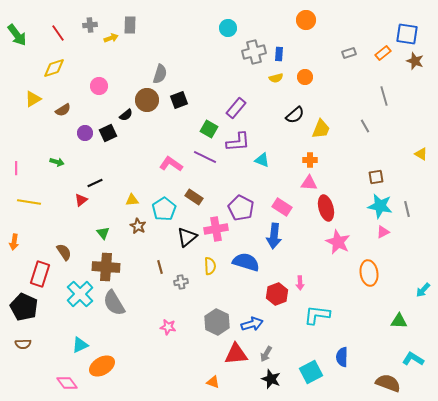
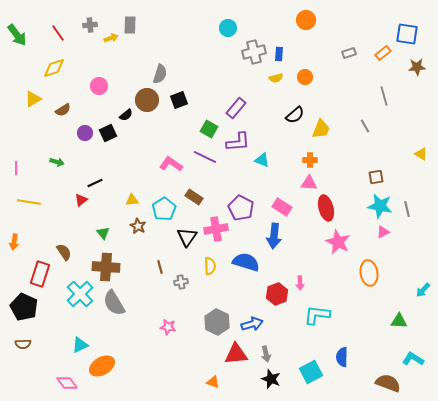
brown star at (415, 61): moved 2 px right, 6 px down; rotated 24 degrees counterclockwise
black triangle at (187, 237): rotated 15 degrees counterclockwise
gray arrow at (266, 354): rotated 42 degrees counterclockwise
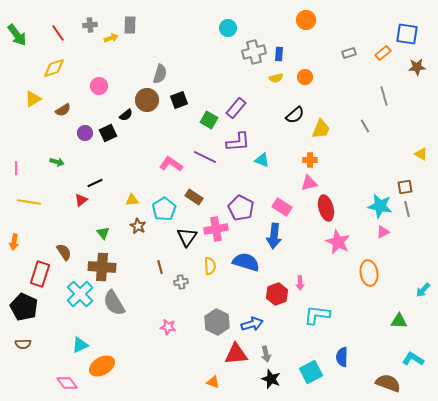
green square at (209, 129): moved 9 px up
brown square at (376, 177): moved 29 px right, 10 px down
pink triangle at (309, 183): rotated 18 degrees counterclockwise
brown cross at (106, 267): moved 4 px left
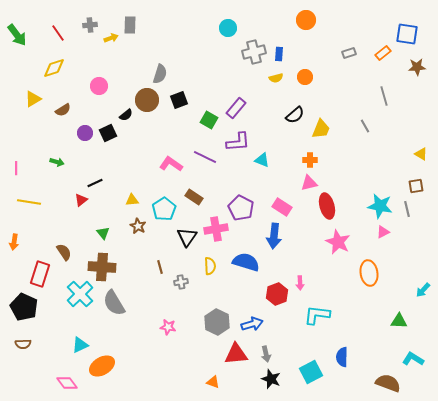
brown square at (405, 187): moved 11 px right, 1 px up
red ellipse at (326, 208): moved 1 px right, 2 px up
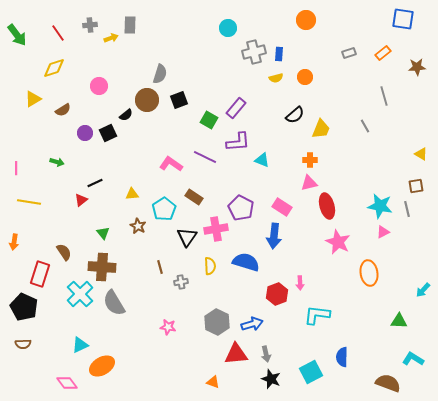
blue square at (407, 34): moved 4 px left, 15 px up
yellow triangle at (132, 200): moved 6 px up
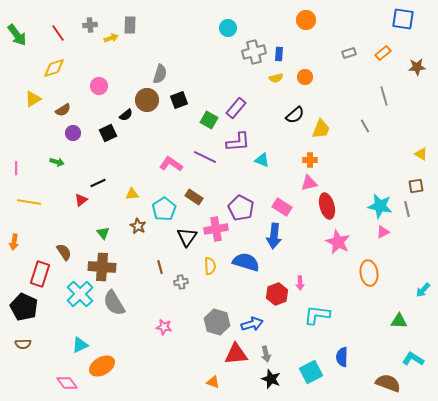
purple circle at (85, 133): moved 12 px left
black line at (95, 183): moved 3 px right
gray hexagon at (217, 322): rotated 10 degrees counterclockwise
pink star at (168, 327): moved 4 px left
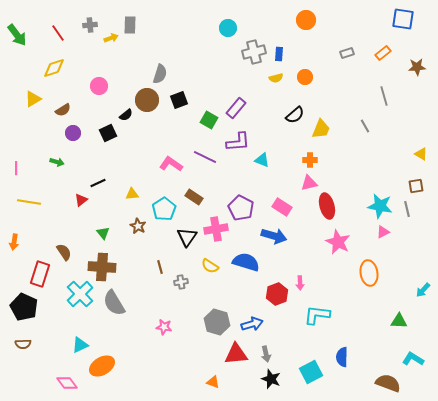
gray rectangle at (349, 53): moved 2 px left
blue arrow at (274, 236): rotated 80 degrees counterclockwise
yellow semicircle at (210, 266): rotated 126 degrees clockwise
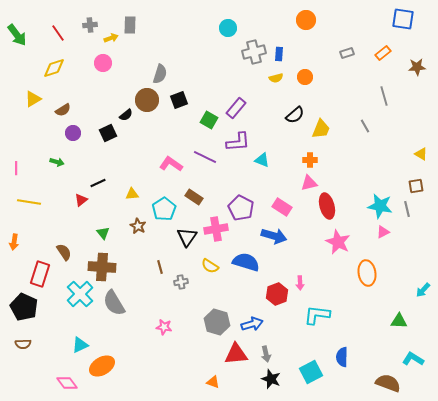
pink circle at (99, 86): moved 4 px right, 23 px up
orange ellipse at (369, 273): moved 2 px left
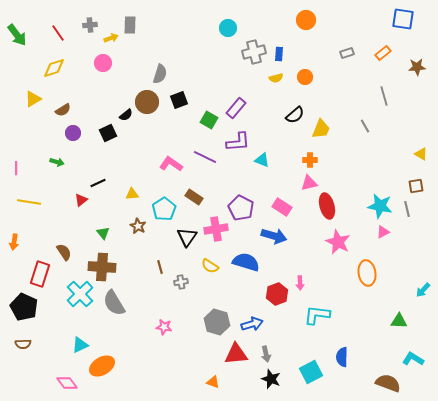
brown circle at (147, 100): moved 2 px down
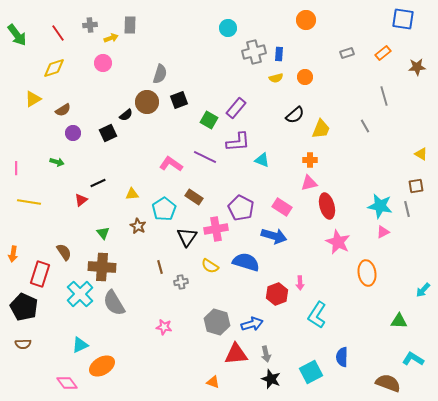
orange arrow at (14, 242): moved 1 px left, 12 px down
cyan L-shape at (317, 315): rotated 64 degrees counterclockwise
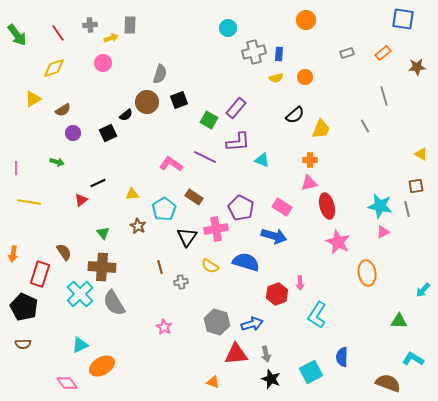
pink star at (164, 327): rotated 21 degrees clockwise
